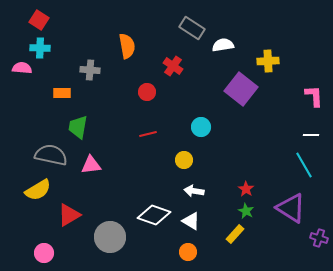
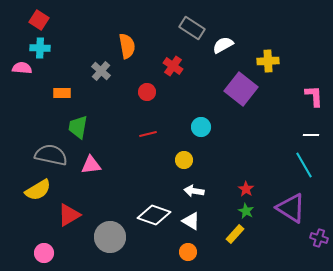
white semicircle: rotated 20 degrees counterclockwise
gray cross: moved 11 px right, 1 px down; rotated 36 degrees clockwise
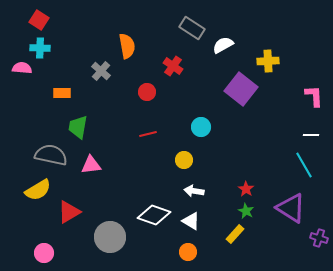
red triangle: moved 3 px up
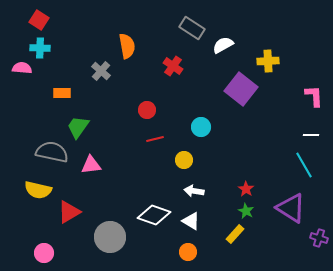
red circle: moved 18 px down
green trapezoid: rotated 25 degrees clockwise
red line: moved 7 px right, 5 px down
gray semicircle: moved 1 px right, 3 px up
yellow semicircle: rotated 44 degrees clockwise
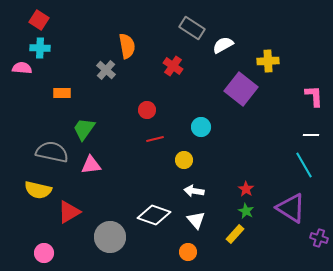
gray cross: moved 5 px right, 1 px up
green trapezoid: moved 6 px right, 2 px down
white triangle: moved 5 px right, 1 px up; rotated 18 degrees clockwise
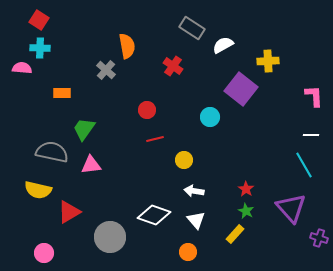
cyan circle: moved 9 px right, 10 px up
purple triangle: rotated 16 degrees clockwise
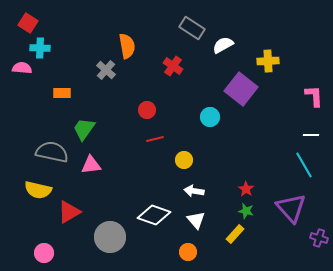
red square: moved 11 px left, 3 px down
green star: rotated 14 degrees counterclockwise
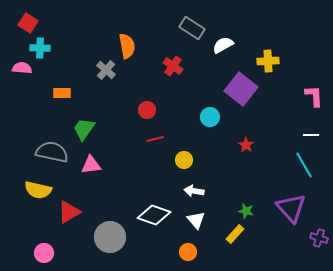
red star: moved 44 px up
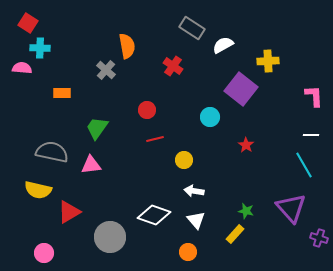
green trapezoid: moved 13 px right, 1 px up
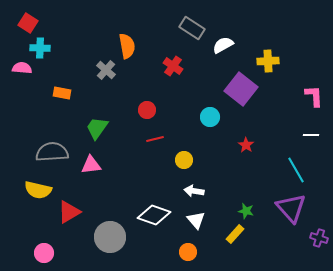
orange rectangle: rotated 12 degrees clockwise
gray semicircle: rotated 16 degrees counterclockwise
cyan line: moved 8 px left, 5 px down
